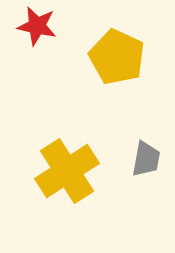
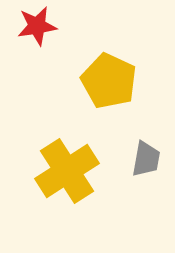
red star: rotated 21 degrees counterclockwise
yellow pentagon: moved 8 px left, 24 px down
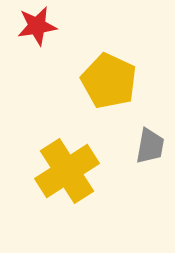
gray trapezoid: moved 4 px right, 13 px up
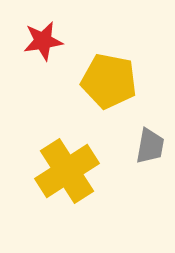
red star: moved 6 px right, 15 px down
yellow pentagon: rotated 14 degrees counterclockwise
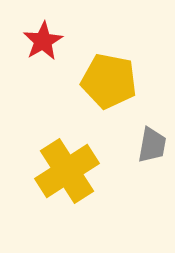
red star: rotated 21 degrees counterclockwise
gray trapezoid: moved 2 px right, 1 px up
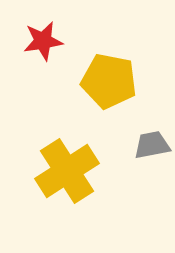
red star: rotated 21 degrees clockwise
gray trapezoid: rotated 111 degrees counterclockwise
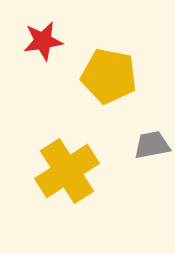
yellow pentagon: moved 5 px up
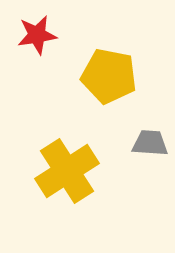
red star: moved 6 px left, 6 px up
gray trapezoid: moved 2 px left, 2 px up; rotated 15 degrees clockwise
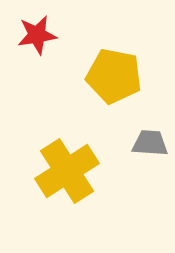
yellow pentagon: moved 5 px right
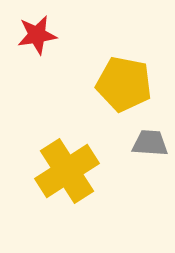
yellow pentagon: moved 10 px right, 8 px down
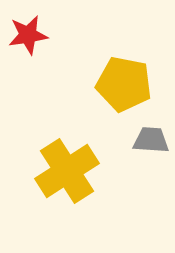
red star: moved 9 px left
gray trapezoid: moved 1 px right, 3 px up
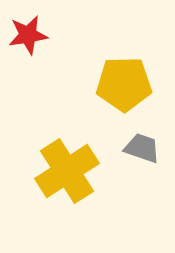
yellow pentagon: rotated 12 degrees counterclockwise
gray trapezoid: moved 9 px left, 8 px down; rotated 15 degrees clockwise
